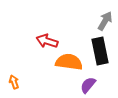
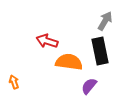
purple semicircle: moved 1 px right, 1 px down
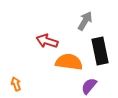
gray arrow: moved 20 px left
orange arrow: moved 2 px right, 2 px down
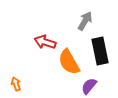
red arrow: moved 2 px left, 1 px down
orange semicircle: rotated 128 degrees counterclockwise
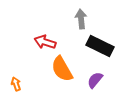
gray arrow: moved 4 px left, 2 px up; rotated 36 degrees counterclockwise
black rectangle: moved 5 px up; rotated 52 degrees counterclockwise
orange semicircle: moved 7 px left, 7 px down
purple semicircle: moved 6 px right, 6 px up
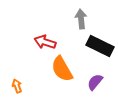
purple semicircle: moved 2 px down
orange arrow: moved 1 px right, 2 px down
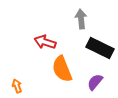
black rectangle: moved 2 px down
orange semicircle: rotated 8 degrees clockwise
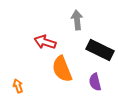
gray arrow: moved 4 px left, 1 px down
black rectangle: moved 2 px down
purple semicircle: rotated 54 degrees counterclockwise
orange arrow: moved 1 px right
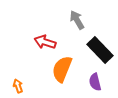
gray arrow: rotated 24 degrees counterclockwise
black rectangle: rotated 20 degrees clockwise
orange semicircle: rotated 44 degrees clockwise
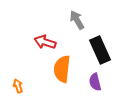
black rectangle: rotated 20 degrees clockwise
orange semicircle: rotated 16 degrees counterclockwise
